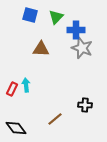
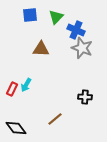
blue square: rotated 21 degrees counterclockwise
blue cross: rotated 24 degrees clockwise
cyan arrow: rotated 144 degrees counterclockwise
black cross: moved 8 px up
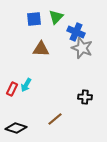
blue square: moved 4 px right, 4 px down
blue cross: moved 2 px down
black diamond: rotated 35 degrees counterclockwise
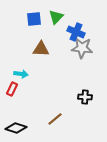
gray star: rotated 15 degrees counterclockwise
cyan arrow: moved 5 px left, 11 px up; rotated 112 degrees counterclockwise
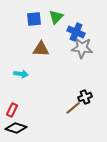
red rectangle: moved 21 px down
black cross: rotated 24 degrees counterclockwise
brown line: moved 18 px right, 11 px up
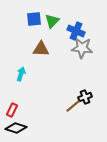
green triangle: moved 4 px left, 4 px down
blue cross: moved 1 px up
cyan arrow: rotated 80 degrees counterclockwise
brown line: moved 2 px up
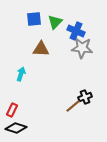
green triangle: moved 3 px right, 1 px down
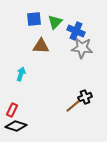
brown triangle: moved 3 px up
black diamond: moved 2 px up
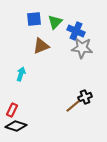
brown triangle: rotated 24 degrees counterclockwise
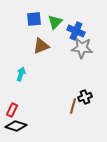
brown line: rotated 35 degrees counterclockwise
